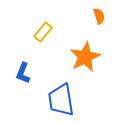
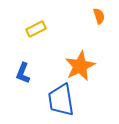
yellow rectangle: moved 7 px left, 3 px up; rotated 24 degrees clockwise
orange star: moved 5 px left, 9 px down
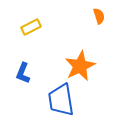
yellow rectangle: moved 5 px left, 2 px up
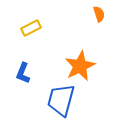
orange semicircle: moved 2 px up
yellow rectangle: moved 1 px down
blue trapezoid: rotated 24 degrees clockwise
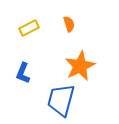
orange semicircle: moved 30 px left, 10 px down
yellow rectangle: moved 2 px left
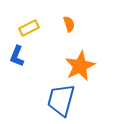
blue L-shape: moved 6 px left, 17 px up
